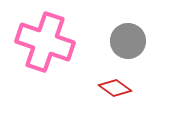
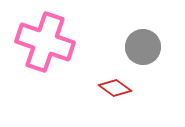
gray circle: moved 15 px right, 6 px down
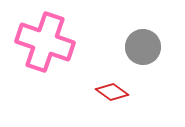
red diamond: moved 3 px left, 4 px down
